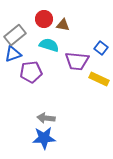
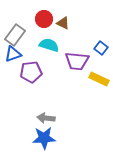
brown triangle: moved 2 px up; rotated 16 degrees clockwise
gray rectangle: rotated 15 degrees counterclockwise
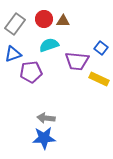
brown triangle: moved 2 px up; rotated 24 degrees counterclockwise
gray rectangle: moved 11 px up
cyan semicircle: rotated 36 degrees counterclockwise
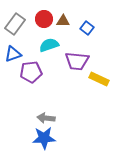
blue square: moved 14 px left, 20 px up
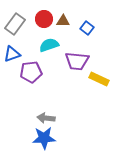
blue triangle: moved 1 px left
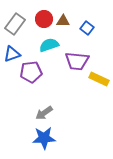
gray arrow: moved 2 px left, 5 px up; rotated 42 degrees counterclockwise
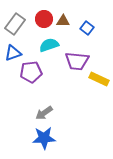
blue triangle: moved 1 px right, 1 px up
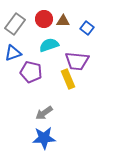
purple pentagon: rotated 20 degrees clockwise
yellow rectangle: moved 31 px left; rotated 42 degrees clockwise
